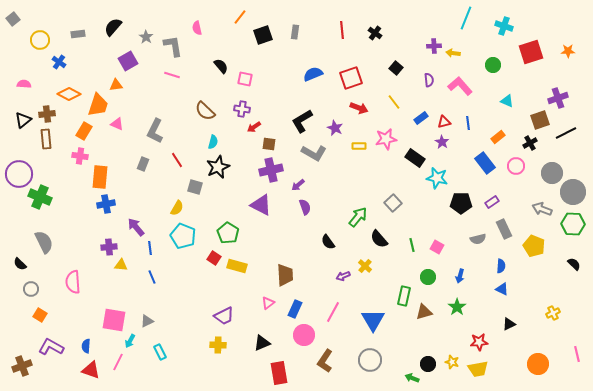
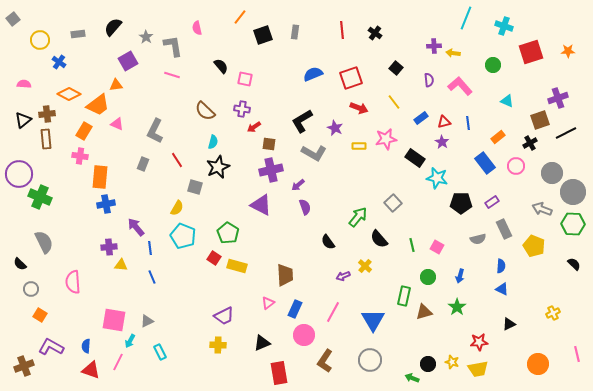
orange trapezoid at (98, 105): rotated 35 degrees clockwise
brown cross at (22, 366): moved 2 px right
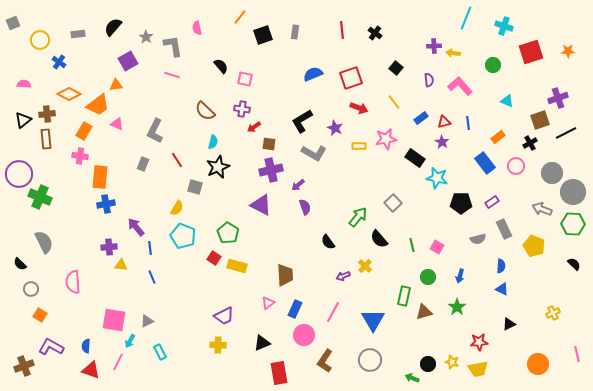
gray square at (13, 19): moved 4 px down; rotated 16 degrees clockwise
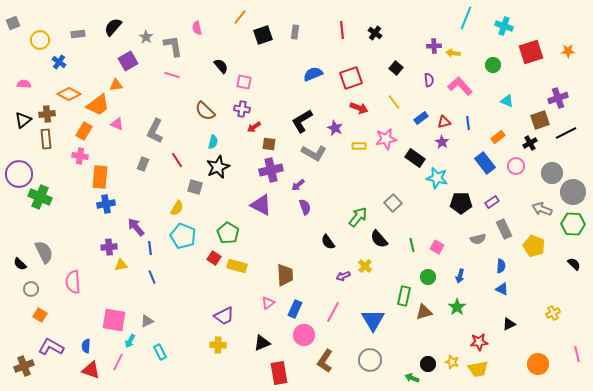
pink square at (245, 79): moved 1 px left, 3 px down
gray semicircle at (44, 242): moved 10 px down
yellow triangle at (121, 265): rotated 16 degrees counterclockwise
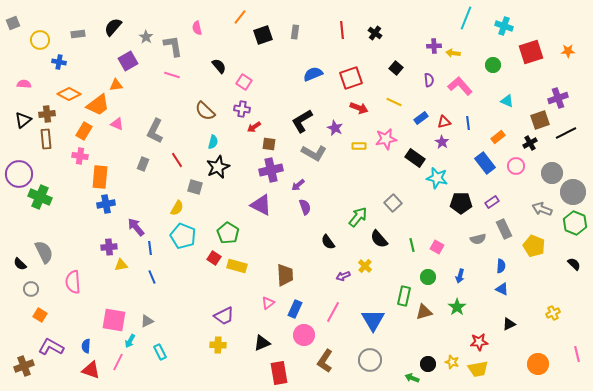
blue cross at (59, 62): rotated 24 degrees counterclockwise
black semicircle at (221, 66): moved 2 px left
pink square at (244, 82): rotated 21 degrees clockwise
yellow line at (394, 102): rotated 28 degrees counterclockwise
green hexagon at (573, 224): moved 2 px right, 1 px up; rotated 20 degrees clockwise
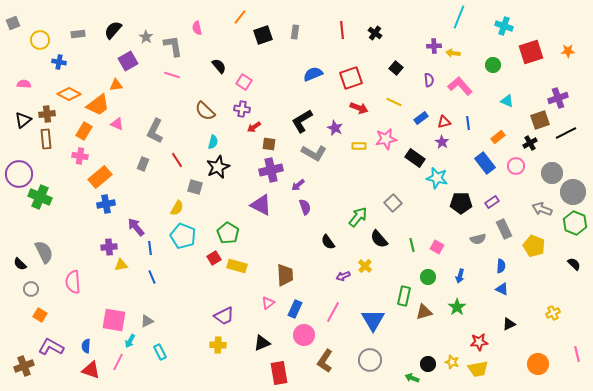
cyan line at (466, 18): moved 7 px left, 1 px up
black semicircle at (113, 27): moved 3 px down
orange rectangle at (100, 177): rotated 45 degrees clockwise
red square at (214, 258): rotated 24 degrees clockwise
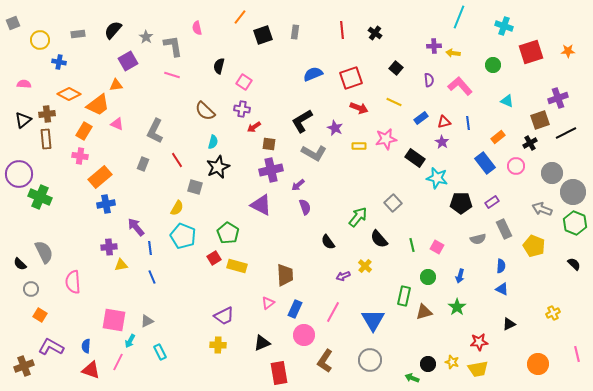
black semicircle at (219, 66): rotated 126 degrees counterclockwise
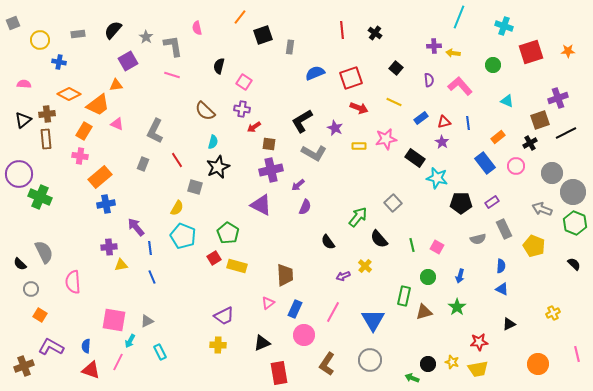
gray rectangle at (295, 32): moved 5 px left, 15 px down
blue semicircle at (313, 74): moved 2 px right, 1 px up
purple semicircle at (305, 207): rotated 42 degrees clockwise
brown L-shape at (325, 361): moved 2 px right, 3 px down
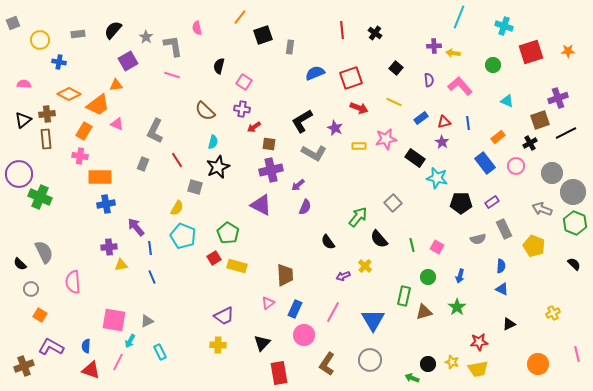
orange rectangle at (100, 177): rotated 40 degrees clockwise
black triangle at (262, 343): rotated 24 degrees counterclockwise
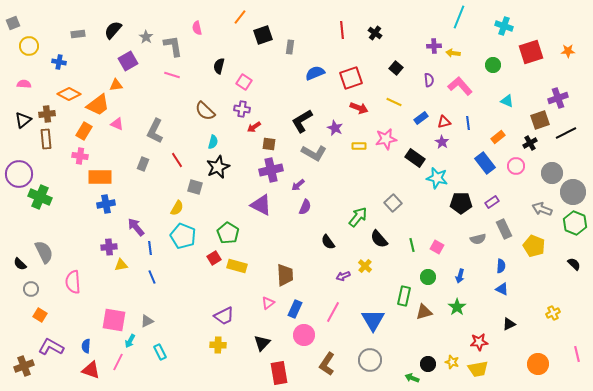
yellow circle at (40, 40): moved 11 px left, 6 px down
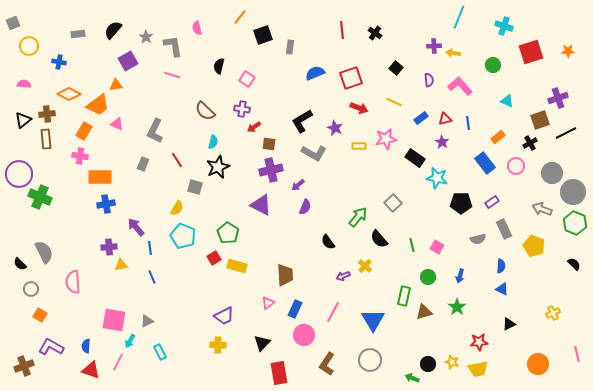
pink square at (244, 82): moved 3 px right, 3 px up
red triangle at (444, 122): moved 1 px right, 3 px up
